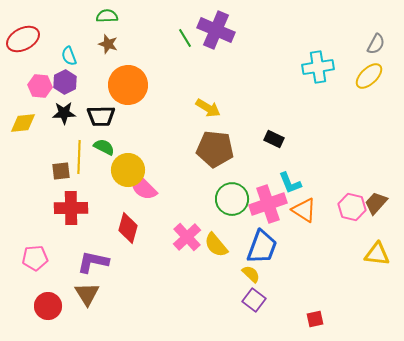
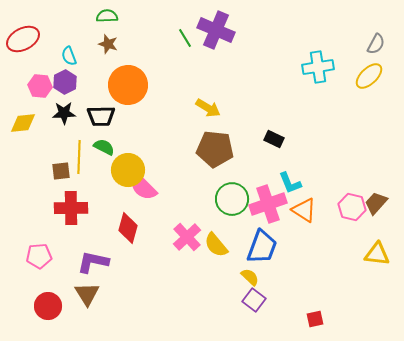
pink pentagon at (35, 258): moved 4 px right, 2 px up
yellow semicircle at (251, 274): moved 1 px left, 3 px down
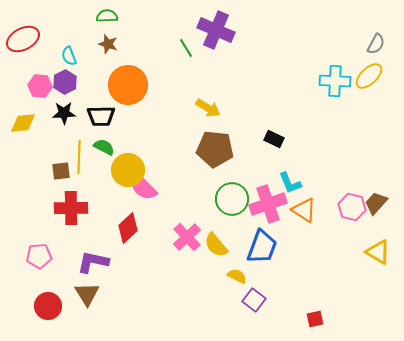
green line at (185, 38): moved 1 px right, 10 px down
cyan cross at (318, 67): moved 17 px right, 14 px down; rotated 12 degrees clockwise
red diamond at (128, 228): rotated 32 degrees clockwise
yellow triangle at (377, 254): moved 1 px right, 2 px up; rotated 24 degrees clockwise
yellow semicircle at (250, 277): moved 13 px left, 1 px up; rotated 18 degrees counterclockwise
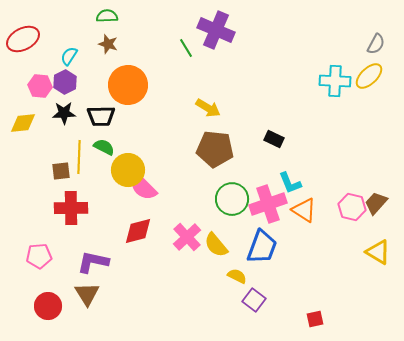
cyan semicircle at (69, 56): rotated 54 degrees clockwise
red diamond at (128, 228): moved 10 px right, 3 px down; rotated 28 degrees clockwise
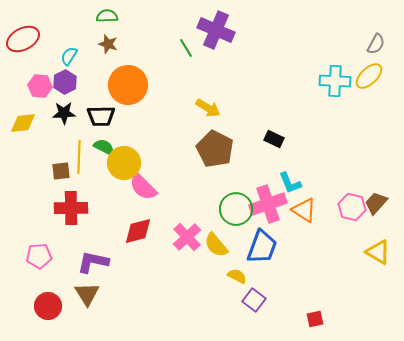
brown pentagon at (215, 149): rotated 21 degrees clockwise
yellow circle at (128, 170): moved 4 px left, 7 px up
green circle at (232, 199): moved 4 px right, 10 px down
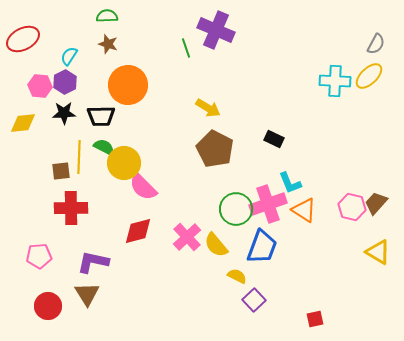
green line at (186, 48): rotated 12 degrees clockwise
purple square at (254, 300): rotated 10 degrees clockwise
